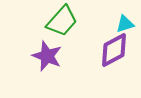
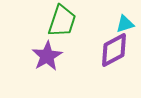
green trapezoid: rotated 24 degrees counterclockwise
purple star: rotated 20 degrees clockwise
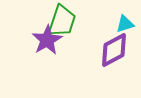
purple star: moved 16 px up
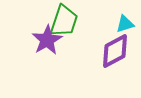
green trapezoid: moved 2 px right
purple diamond: moved 1 px right, 1 px down
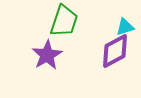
cyan triangle: moved 3 px down
purple star: moved 15 px down
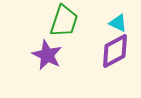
cyan triangle: moved 7 px left, 4 px up; rotated 42 degrees clockwise
purple star: rotated 16 degrees counterclockwise
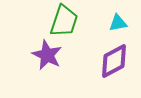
cyan triangle: rotated 36 degrees counterclockwise
purple diamond: moved 1 px left, 10 px down
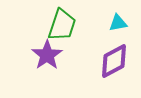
green trapezoid: moved 2 px left, 4 px down
purple star: rotated 12 degrees clockwise
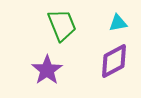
green trapezoid: rotated 40 degrees counterclockwise
purple star: moved 15 px down
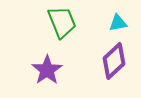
green trapezoid: moved 3 px up
purple diamond: rotated 15 degrees counterclockwise
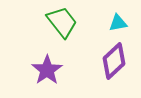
green trapezoid: rotated 16 degrees counterclockwise
